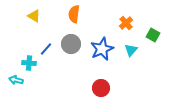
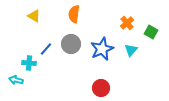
orange cross: moved 1 px right
green square: moved 2 px left, 3 px up
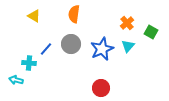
cyan triangle: moved 3 px left, 4 px up
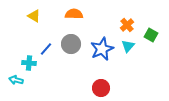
orange semicircle: rotated 84 degrees clockwise
orange cross: moved 2 px down
green square: moved 3 px down
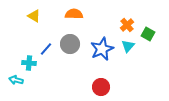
green square: moved 3 px left, 1 px up
gray circle: moved 1 px left
red circle: moved 1 px up
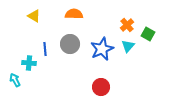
blue line: moved 1 px left; rotated 48 degrees counterclockwise
cyan arrow: moved 1 px left; rotated 48 degrees clockwise
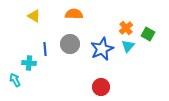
orange cross: moved 1 px left, 3 px down
